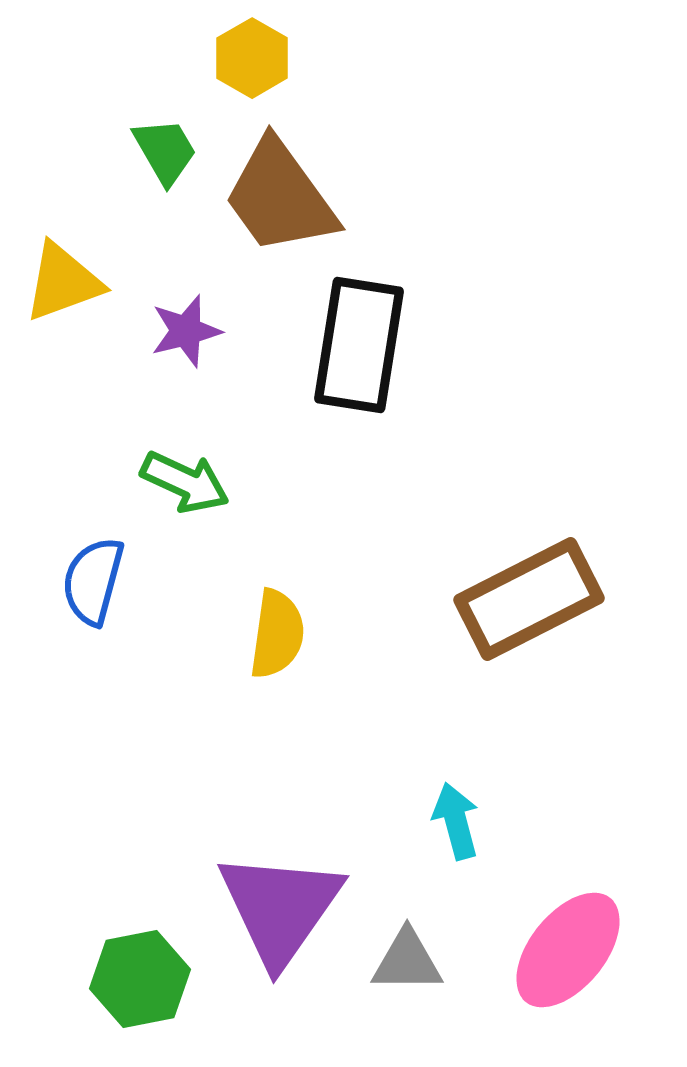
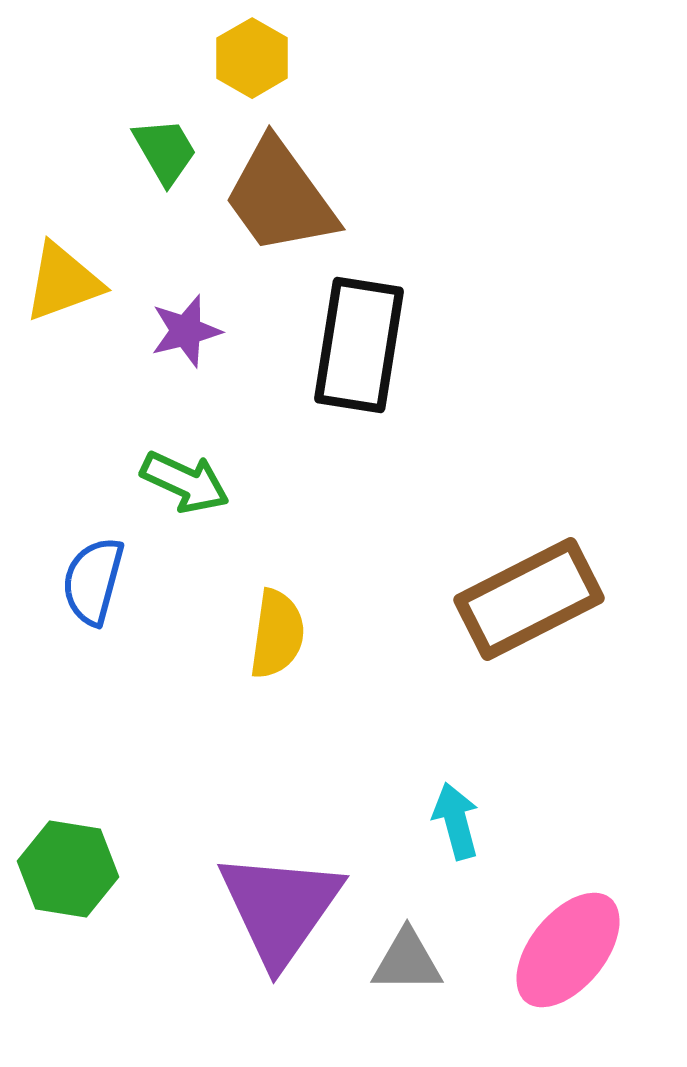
green hexagon: moved 72 px left, 110 px up; rotated 20 degrees clockwise
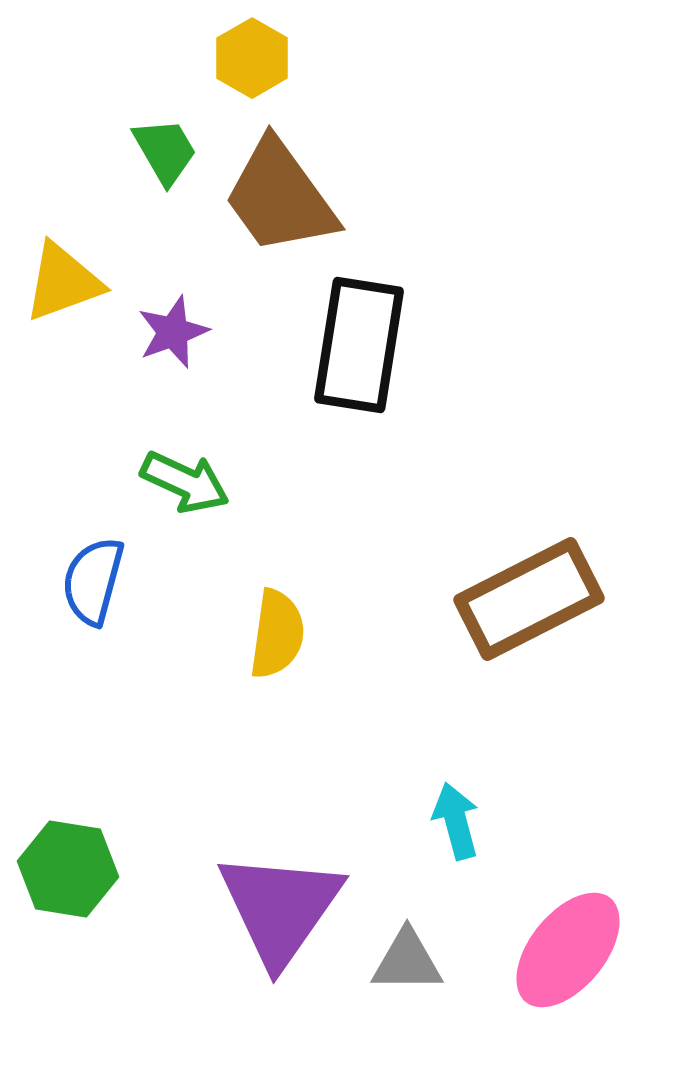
purple star: moved 13 px left, 1 px down; rotated 6 degrees counterclockwise
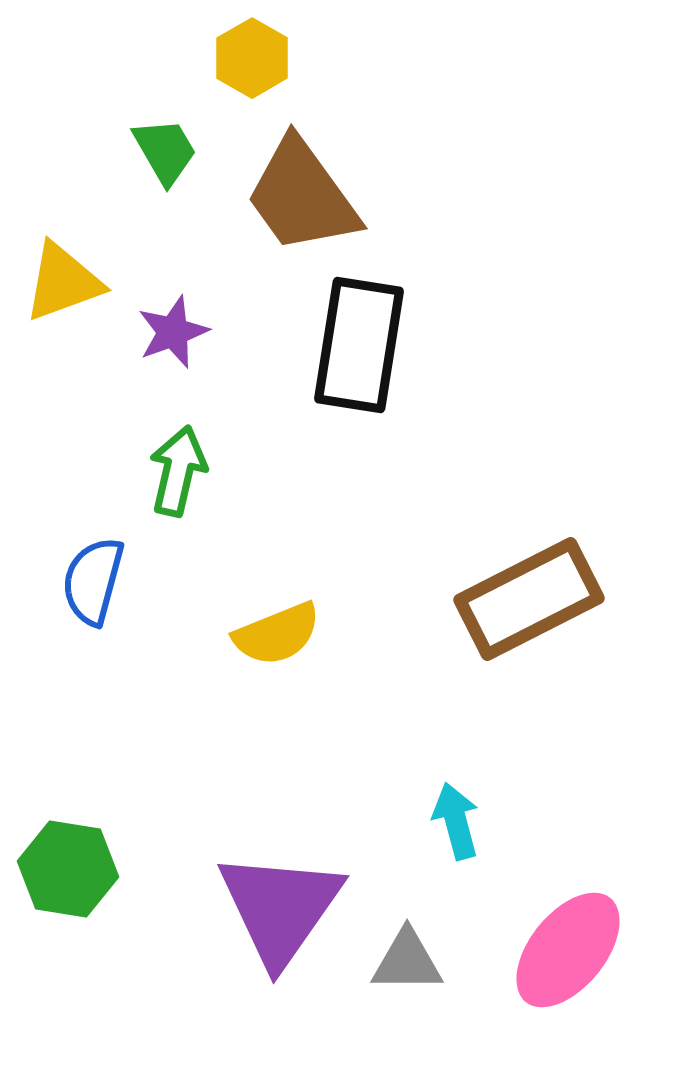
brown trapezoid: moved 22 px right, 1 px up
green arrow: moved 7 px left, 11 px up; rotated 102 degrees counterclockwise
yellow semicircle: rotated 60 degrees clockwise
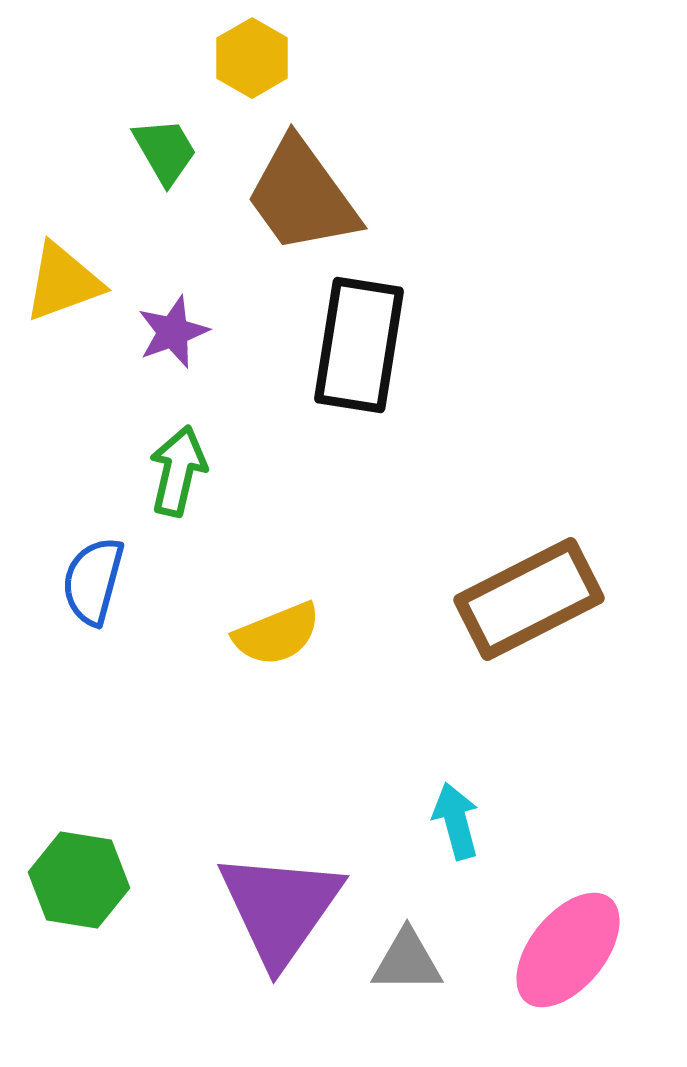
green hexagon: moved 11 px right, 11 px down
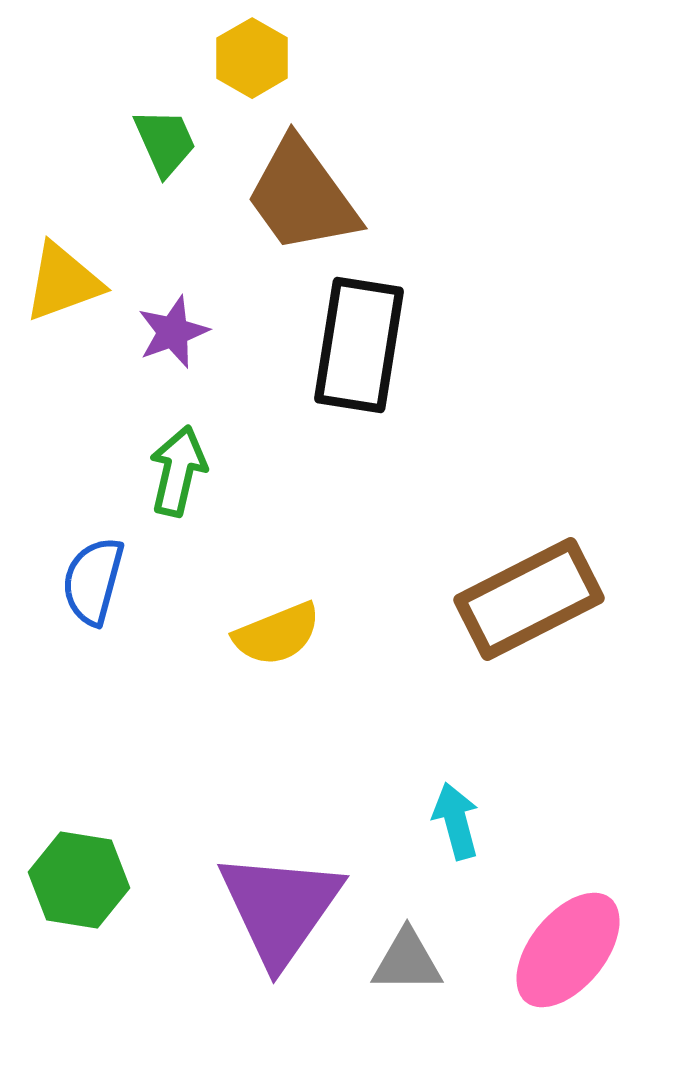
green trapezoid: moved 9 px up; rotated 6 degrees clockwise
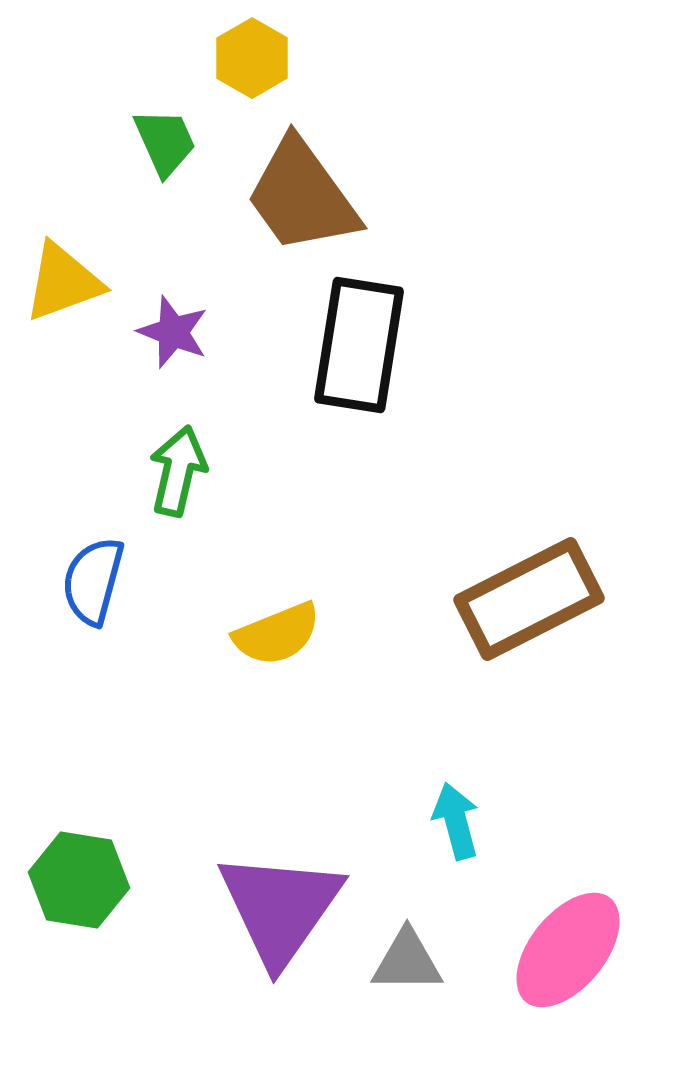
purple star: rotated 30 degrees counterclockwise
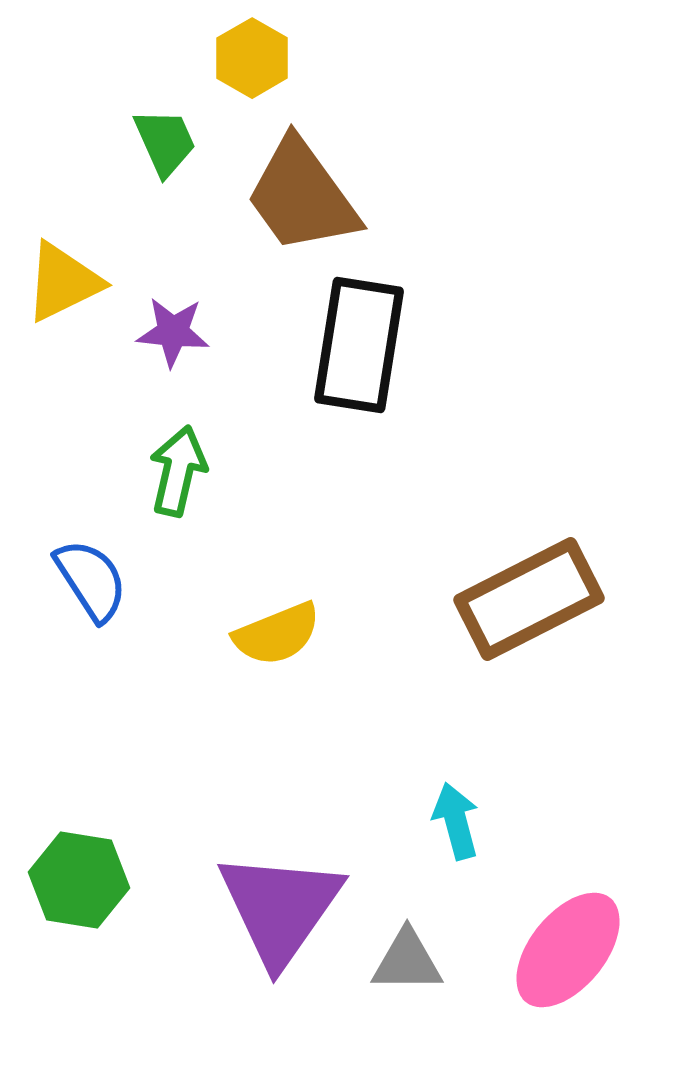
yellow triangle: rotated 6 degrees counterclockwise
purple star: rotated 16 degrees counterclockwise
blue semicircle: moved 2 px left, 1 px up; rotated 132 degrees clockwise
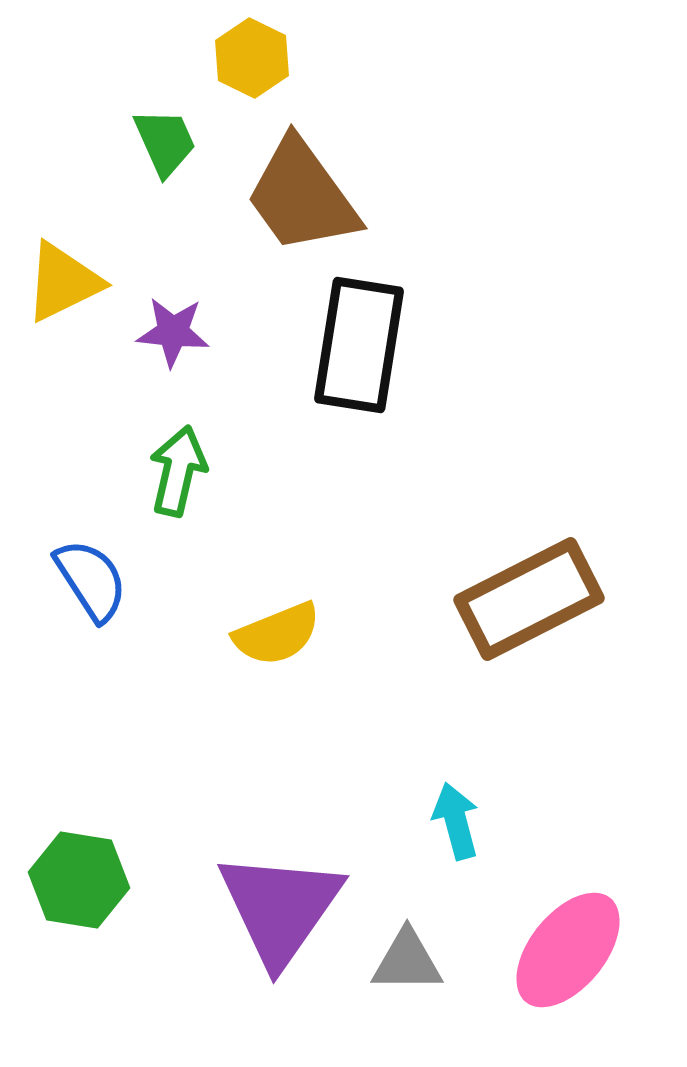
yellow hexagon: rotated 4 degrees counterclockwise
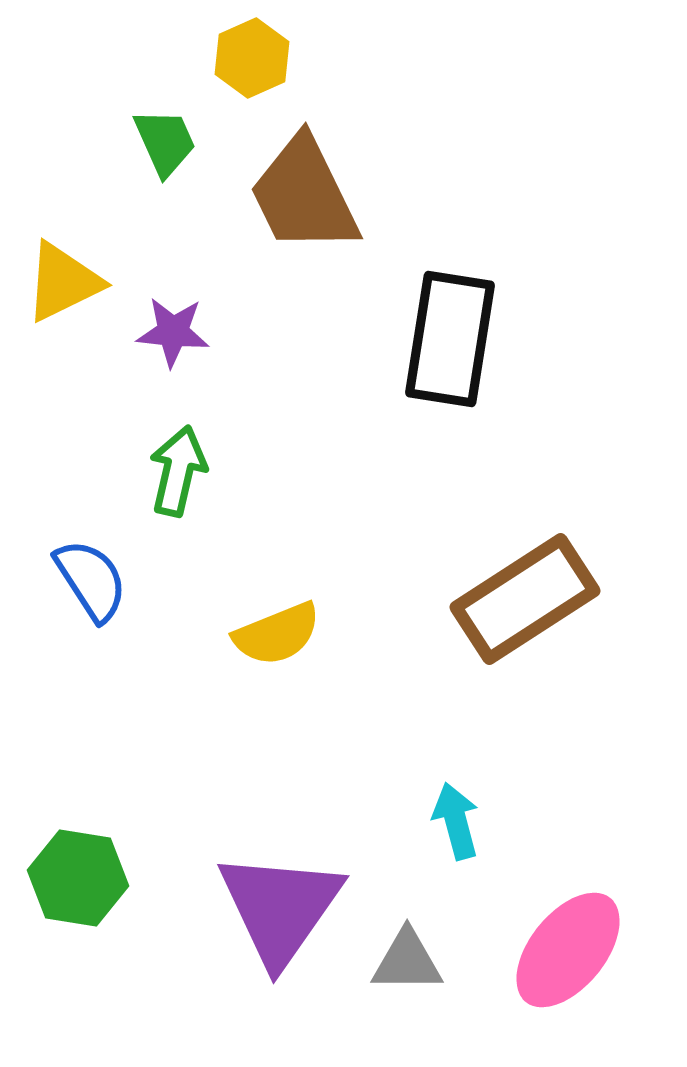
yellow hexagon: rotated 10 degrees clockwise
brown trapezoid: moved 2 px right, 1 px up; rotated 10 degrees clockwise
black rectangle: moved 91 px right, 6 px up
brown rectangle: moved 4 px left; rotated 6 degrees counterclockwise
green hexagon: moved 1 px left, 2 px up
